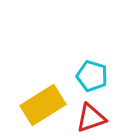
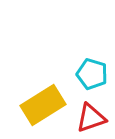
cyan pentagon: moved 2 px up
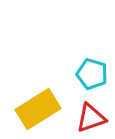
yellow rectangle: moved 5 px left, 4 px down
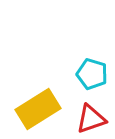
red triangle: moved 1 px down
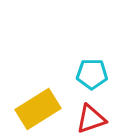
cyan pentagon: rotated 16 degrees counterclockwise
